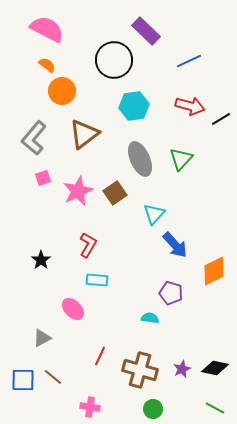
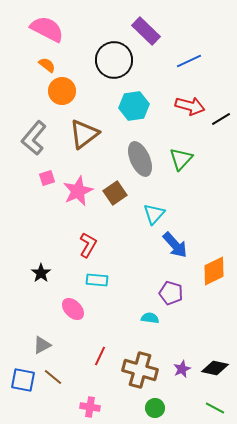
pink square: moved 4 px right
black star: moved 13 px down
gray triangle: moved 7 px down
blue square: rotated 10 degrees clockwise
green circle: moved 2 px right, 1 px up
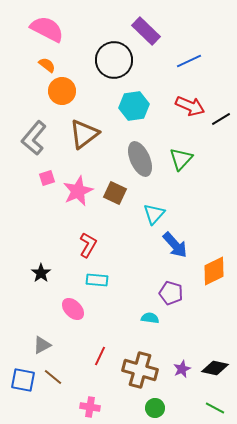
red arrow: rotated 8 degrees clockwise
brown square: rotated 30 degrees counterclockwise
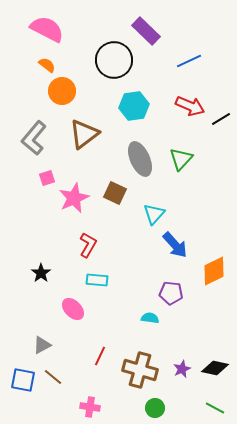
pink star: moved 4 px left, 7 px down
purple pentagon: rotated 10 degrees counterclockwise
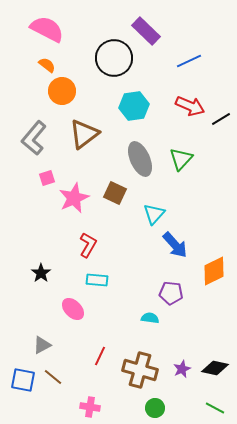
black circle: moved 2 px up
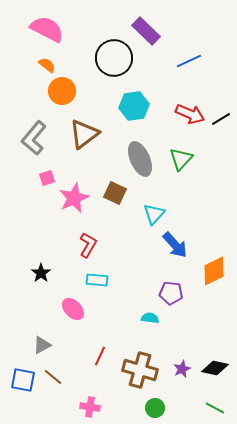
red arrow: moved 8 px down
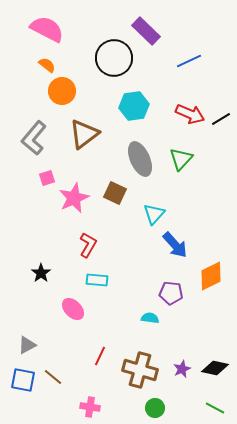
orange diamond: moved 3 px left, 5 px down
gray triangle: moved 15 px left
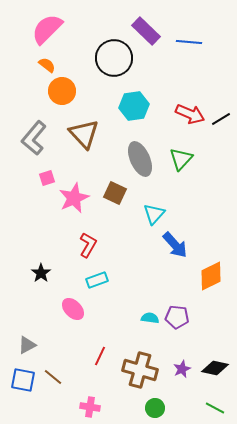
pink semicircle: rotated 72 degrees counterclockwise
blue line: moved 19 px up; rotated 30 degrees clockwise
brown triangle: rotated 36 degrees counterclockwise
cyan rectangle: rotated 25 degrees counterclockwise
purple pentagon: moved 6 px right, 24 px down
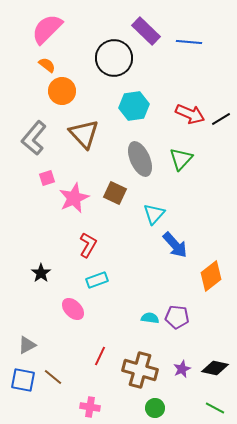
orange diamond: rotated 12 degrees counterclockwise
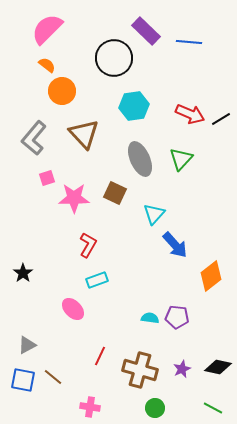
pink star: rotated 24 degrees clockwise
black star: moved 18 px left
black diamond: moved 3 px right, 1 px up
green line: moved 2 px left
